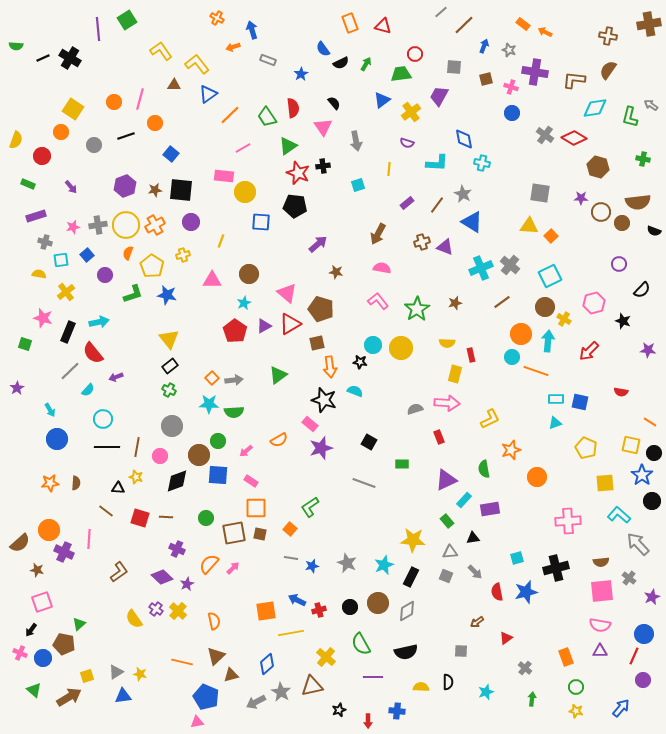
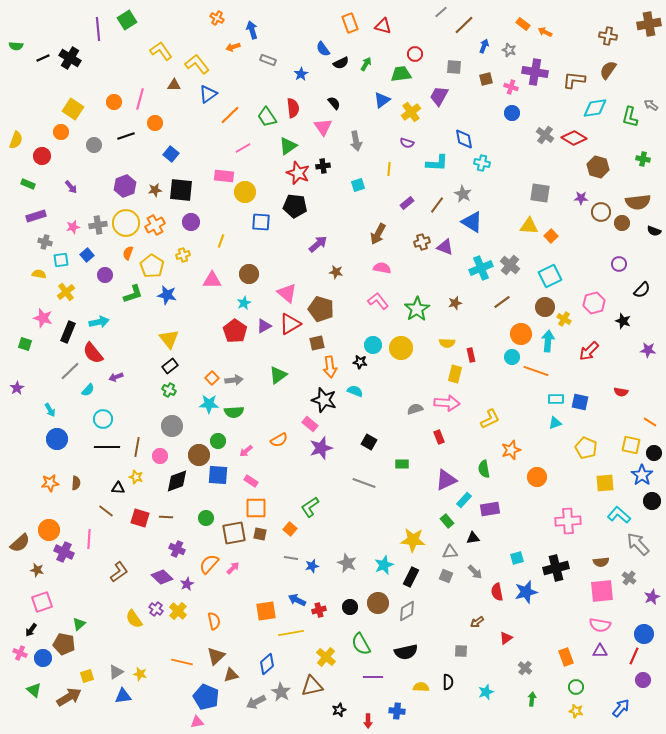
yellow circle at (126, 225): moved 2 px up
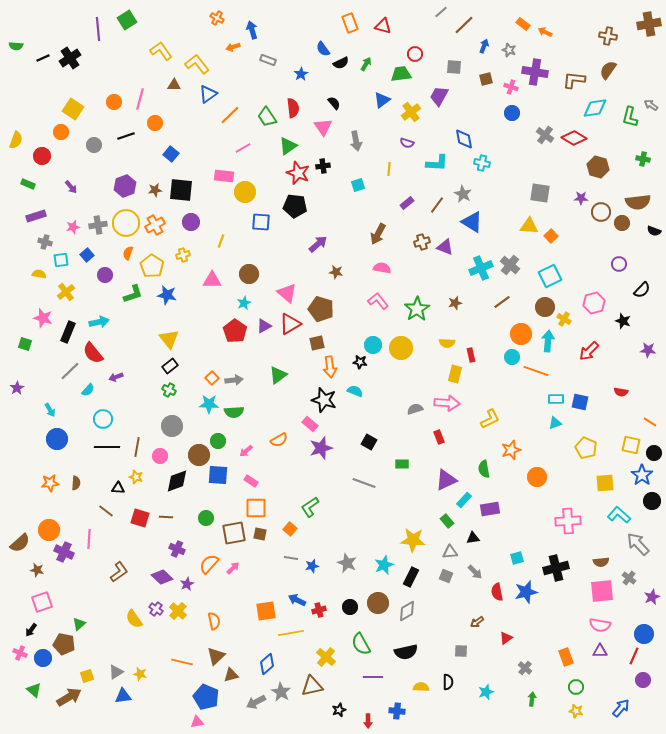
black cross at (70, 58): rotated 25 degrees clockwise
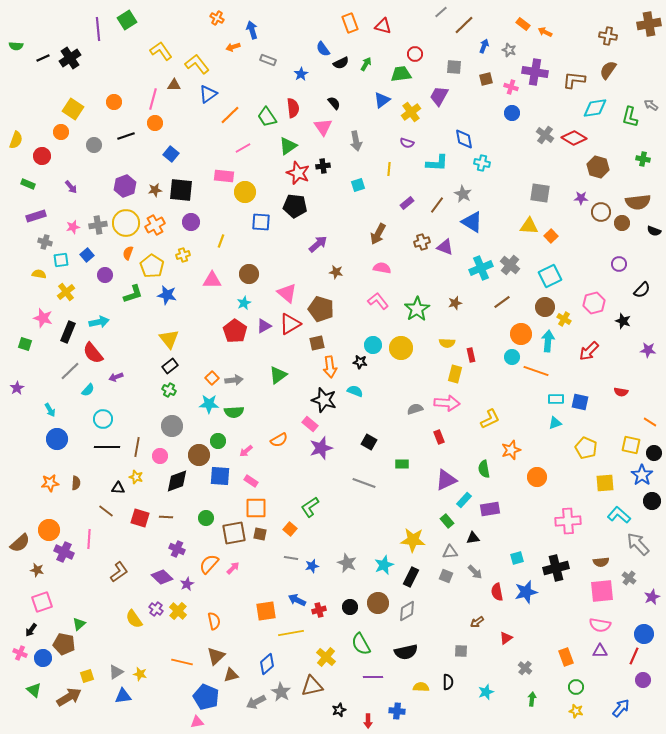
pink line at (140, 99): moved 13 px right
blue square at (218, 475): moved 2 px right, 1 px down
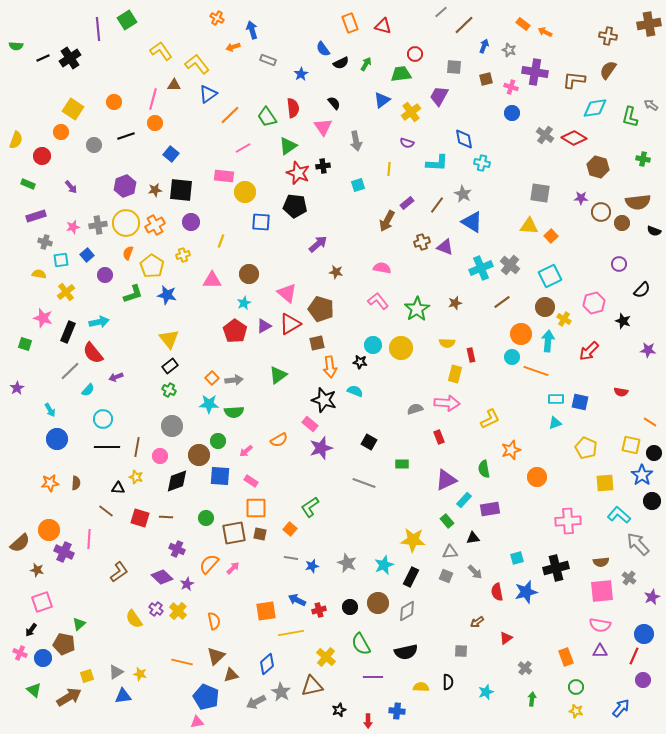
brown arrow at (378, 234): moved 9 px right, 13 px up
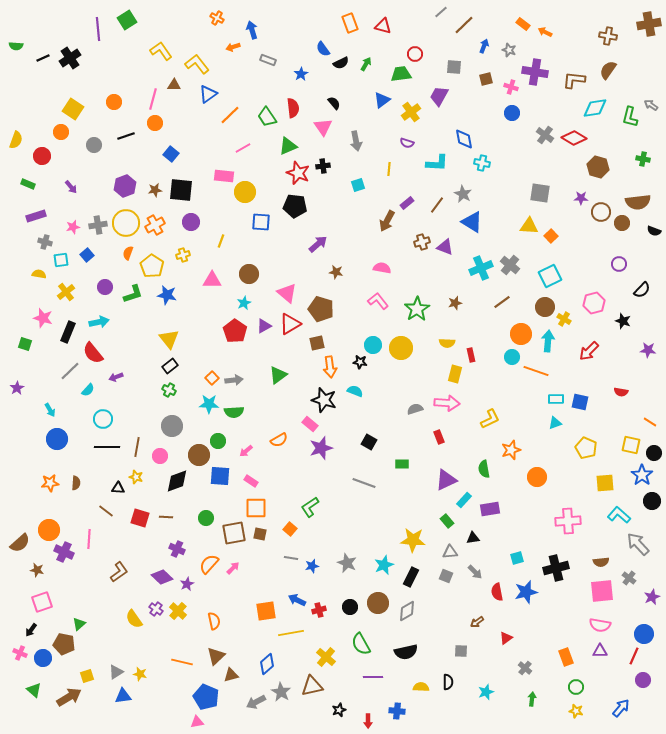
green triangle at (288, 146): rotated 12 degrees clockwise
purple circle at (105, 275): moved 12 px down
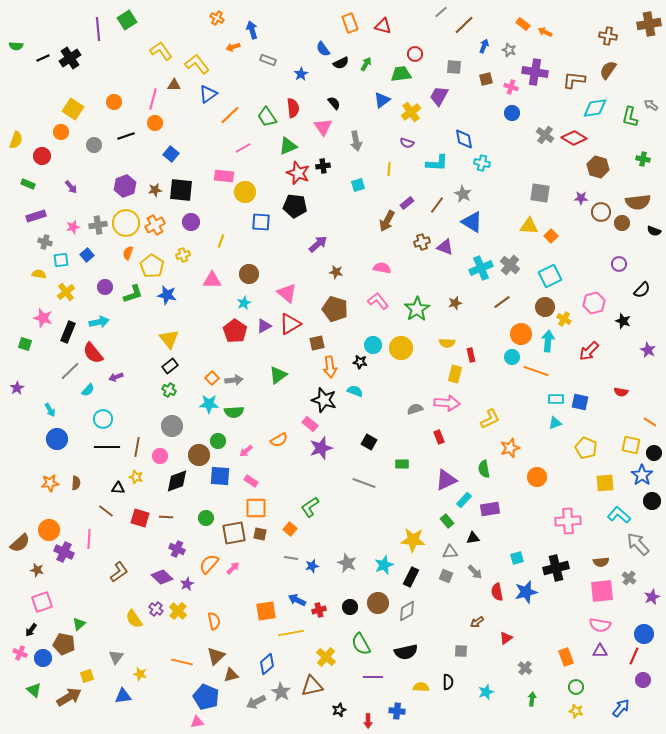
brown pentagon at (321, 309): moved 14 px right
purple star at (648, 350): rotated 21 degrees clockwise
orange star at (511, 450): moved 1 px left, 2 px up
gray triangle at (116, 672): moved 15 px up; rotated 21 degrees counterclockwise
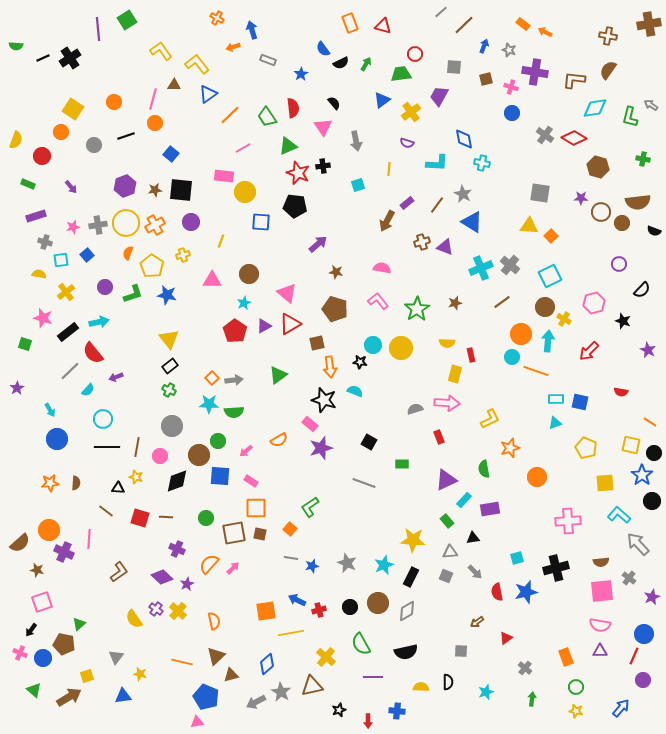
black rectangle at (68, 332): rotated 30 degrees clockwise
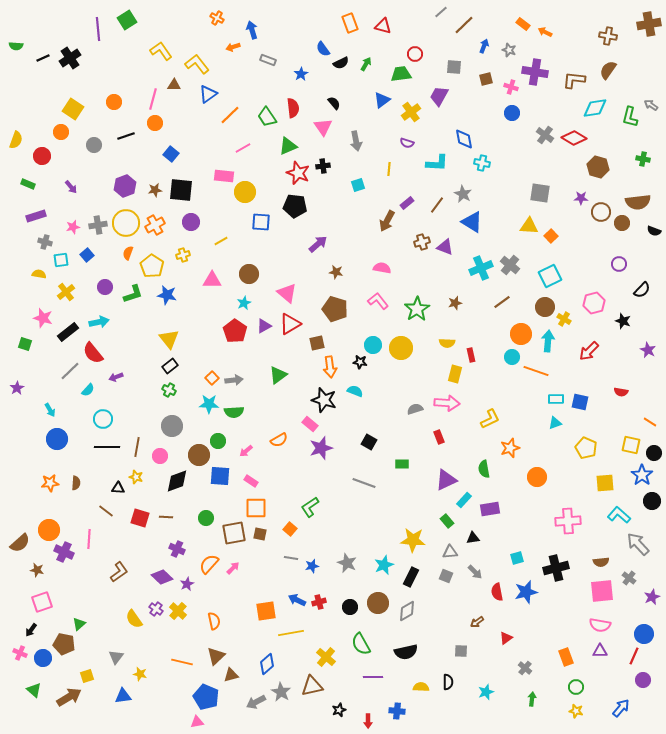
yellow line at (221, 241): rotated 40 degrees clockwise
red cross at (319, 610): moved 8 px up
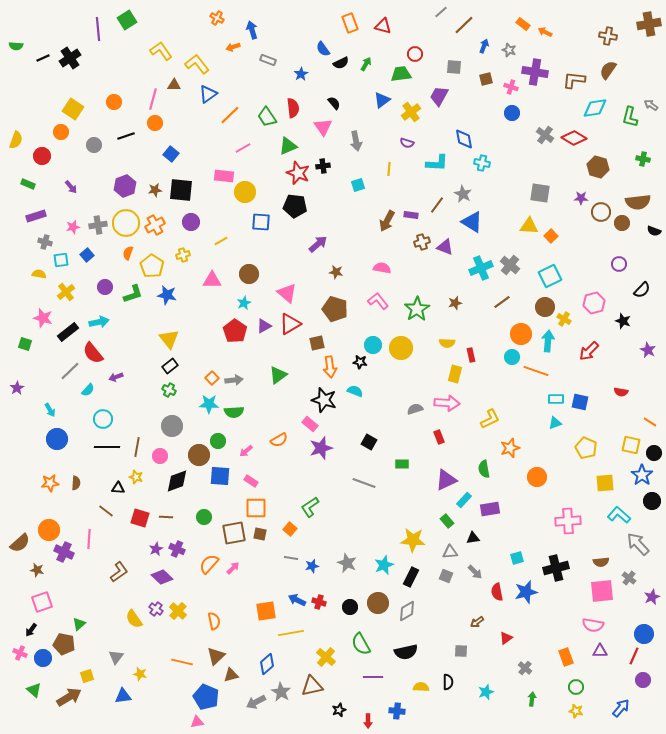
purple rectangle at (407, 203): moved 4 px right, 12 px down; rotated 48 degrees clockwise
green circle at (206, 518): moved 2 px left, 1 px up
purple star at (187, 584): moved 31 px left, 35 px up
red cross at (319, 602): rotated 32 degrees clockwise
pink semicircle at (600, 625): moved 7 px left
